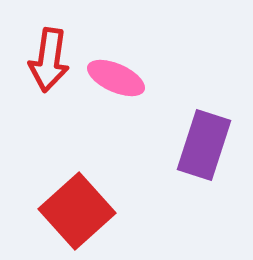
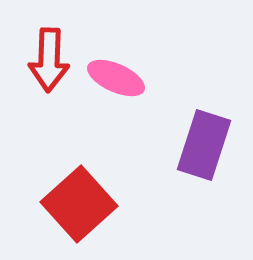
red arrow: rotated 6 degrees counterclockwise
red square: moved 2 px right, 7 px up
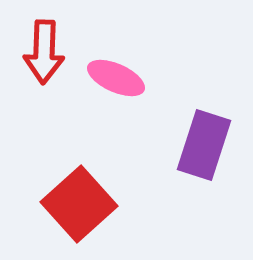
red arrow: moved 5 px left, 8 px up
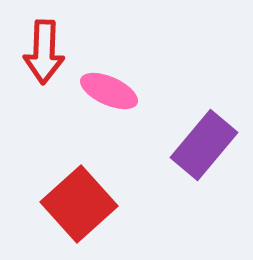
pink ellipse: moved 7 px left, 13 px down
purple rectangle: rotated 22 degrees clockwise
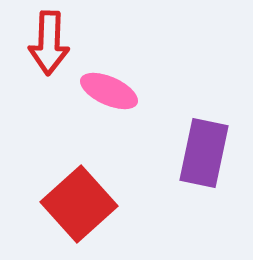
red arrow: moved 5 px right, 9 px up
purple rectangle: moved 8 px down; rotated 28 degrees counterclockwise
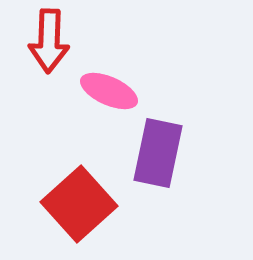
red arrow: moved 2 px up
purple rectangle: moved 46 px left
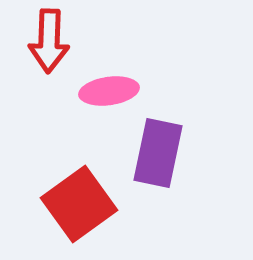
pink ellipse: rotated 32 degrees counterclockwise
red square: rotated 6 degrees clockwise
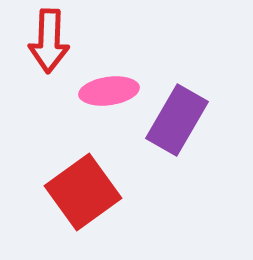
purple rectangle: moved 19 px right, 33 px up; rotated 18 degrees clockwise
red square: moved 4 px right, 12 px up
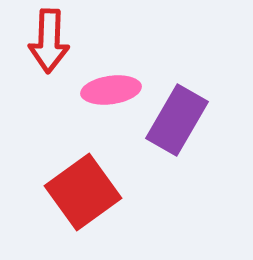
pink ellipse: moved 2 px right, 1 px up
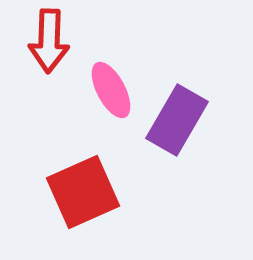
pink ellipse: rotated 70 degrees clockwise
red square: rotated 12 degrees clockwise
